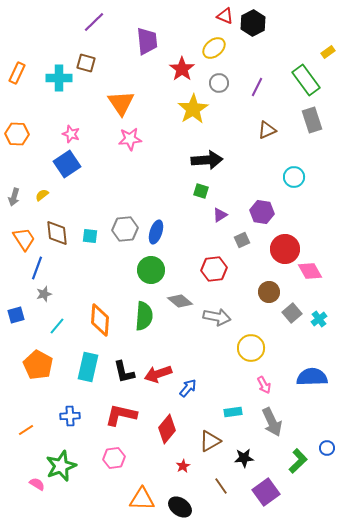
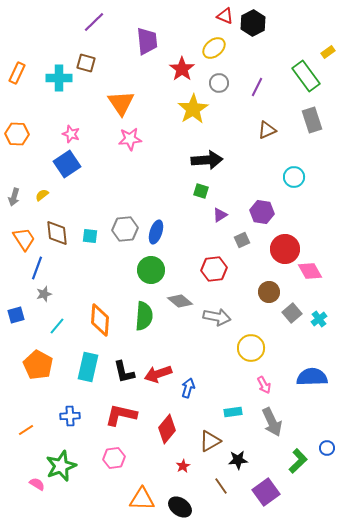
green rectangle at (306, 80): moved 4 px up
blue arrow at (188, 388): rotated 24 degrees counterclockwise
black star at (244, 458): moved 6 px left, 2 px down
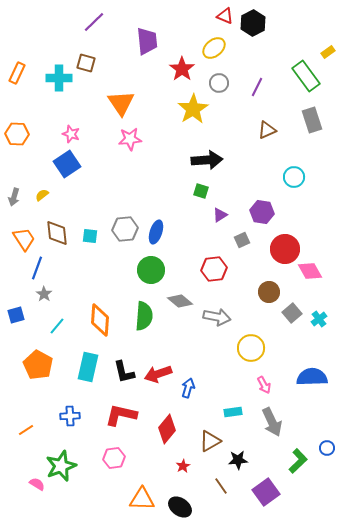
gray star at (44, 294): rotated 21 degrees counterclockwise
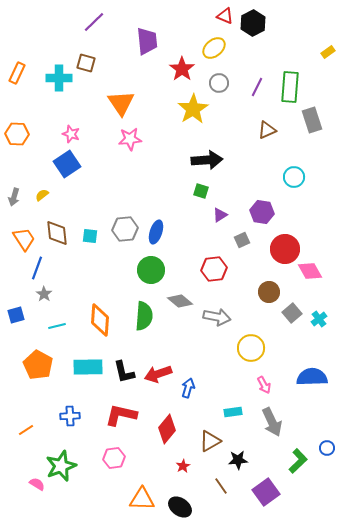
green rectangle at (306, 76): moved 16 px left, 11 px down; rotated 40 degrees clockwise
cyan line at (57, 326): rotated 36 degrees clockwise
cyan rectangle at (88, 367): rotated 76 degrees clockwise
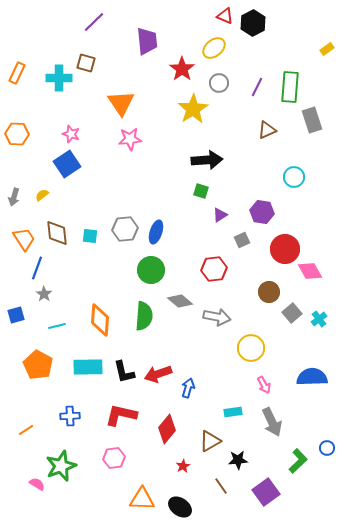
yellow rectangle at (328, 52): moved 1 px left, 3 px up
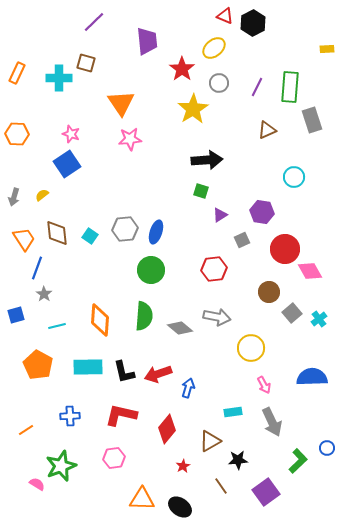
yellow rectangle at (327, 49): rotated 32 degrees clockwise
cyan square at (90, 236): rotated 28 degrees clockwise
gray diamond at (180, 301): moved 27 px down
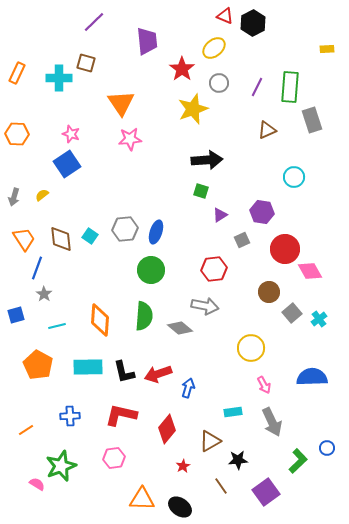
yellow star at (193, 109): rotated 12 degrees clockwise
brown diamond at (57, 233): moved 4 px right, 6 px down
gray arrow at (217, 317): moved 12 px left, 11 px up
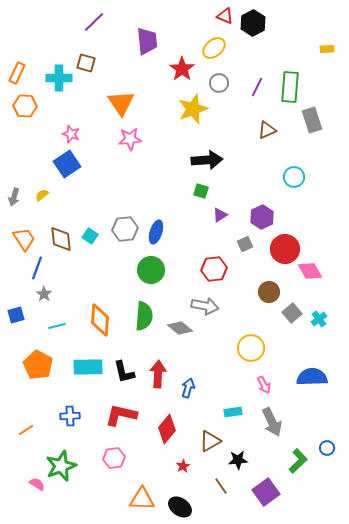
orange hexagon at (17, 134): moved 8 px right, 28 px up
purple hexagon at (262, 212): moved 5 px down; rotated 25 degrees clockwise
gray square at (242, 240): moved 3 px right, 4 px down
red arrow at (158, 374): rotated 112 degrees clockwise
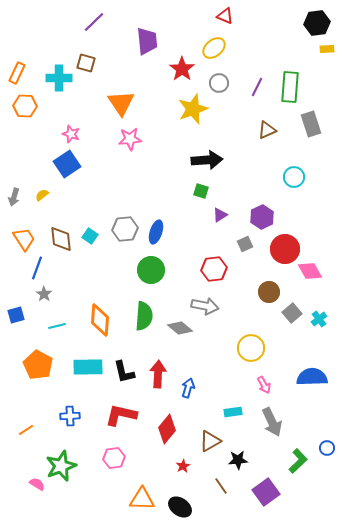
black hexagon at (253, 23): moved 64 px right; rotated 20 degrees clockwise
gray rectangle at (312, 120): moved 1 px left, 4 px down
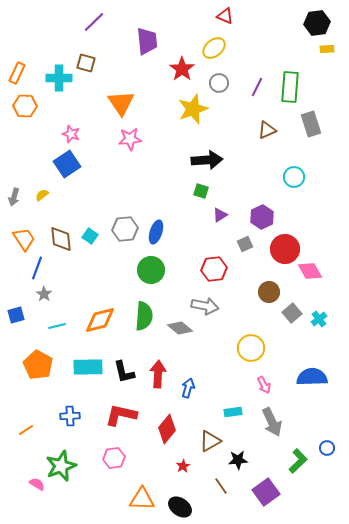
orange diamond at (100, 320): rotated 72 degrees clockwise
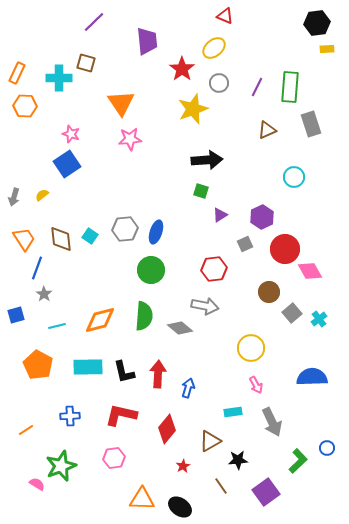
pink arrow at (264, 385): moved 8 px left
